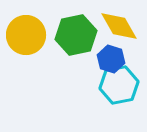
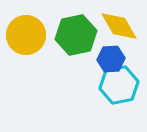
blue hexagon: rotated 20 degrees counterclockwise
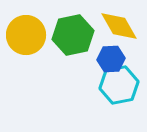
green hexagon: moved 3 px left
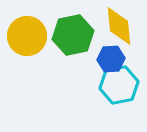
yellow diamond: rotated 24 degrees clockwise
yellow circle: moved 1 px right, 1 px down
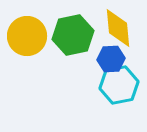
yellow diamond: moved 1 px left, 2 px down
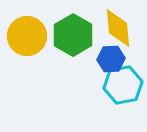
green hexagon: rotated 18 degrees counterclockwise
cyan hexagon: moved 4 px right
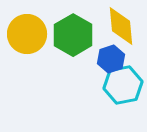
yellow diamond: moved 3 px right, 2 px up
yellow circle: moved 2 px up
blue hexagon: rotated 16 degrees counterclockwise
